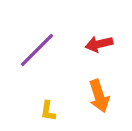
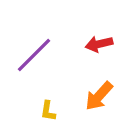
purple line: moved 3 px left, 5 px down
orange arrow: rotated 60 degrees clockwise
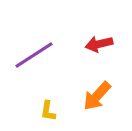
purple line: rotated 12 degrees clockwise
orange arrow: moved 2 px left
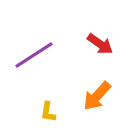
red arrow: moved 1 px right; rotated 132 degrees counterclockwise
yellow L-shape: moved 1 px down
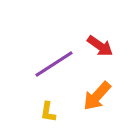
red arrow: moved 2 px down
purple line: moved 20 px right, 9 px down
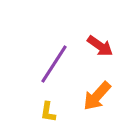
purple line: rotated 24 degrees counterclockwise
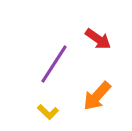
red arrow: moved 2 px left, 7 px up
yellow L-shape: rotated 55 degrees counterclockwise
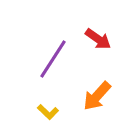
purple line: moved 1 px left, 5 px up
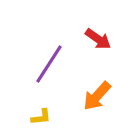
purple line: moved 4 px left, 5 px down
yellow L-shape: moved 7 px left, 5 px down; rotated 50 degrees counterclockwise
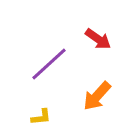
purple line: rotated 15 degrees clockwise
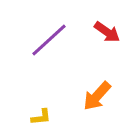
red arrow: moved 9 px right, 7 px up
purple line: moved 24 px up
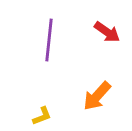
purple line: rotated 42 degrees counterclockwise
yellow L-shape: moved 1 px right, 1 px up; rotated 15 degrees counterclockwise
